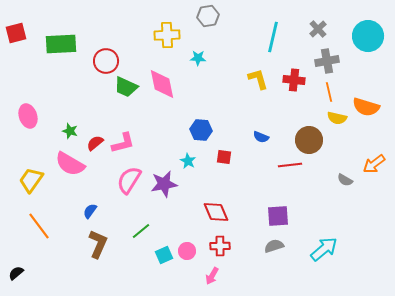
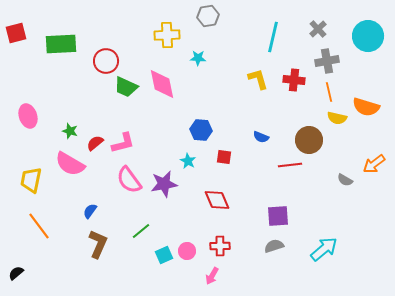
yellow trapezoid at (31, 180): rotated 24 degrees counterclockwise
pink semicircle at (129, 180): rotated 68 degrees counterclockwise
red diamond at (216, 212): moved 1 px right, 12 px up
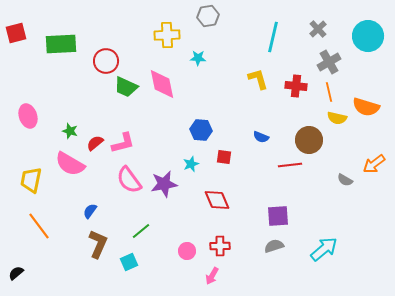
gray cross at (327, 61): moved 2 px right, 1 px down; rotated 20 degrees counterclockwise
red cross at (294, 80): moved 2 px right, 6 px down
cyan star at (188, 161): moved 3 px right, 3 px down; rotated 21 degrees clockwise
cyan square at (164, 255): moved 35 px left, 7 px down
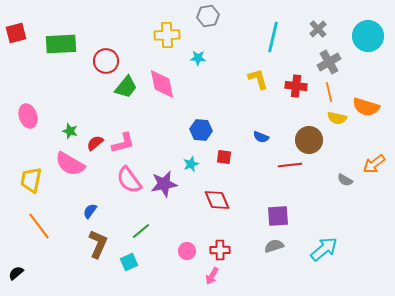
green trapezoid at (126, 87): rotated 75 degrees counterclockwise
red cross at (220, 246): moved 4 px down
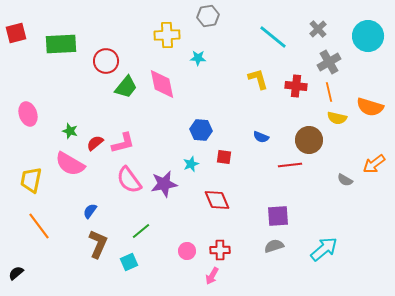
cyan line at (273, 37): rotated 64 degrees counterclockwise
orange semicircle at (366, 107): moved 4 px right
pink ellipse at (28, 116): moved 2 px up
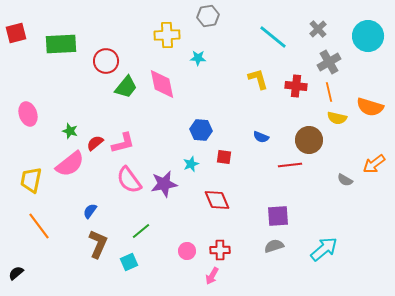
pink semicircle at (70, 164): rotated 68 degrees counterclockwise
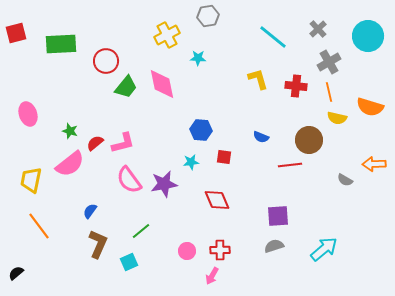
yellow cross at (167, 35): rotated 25 degrees counterclockwise
cyan star at (191, 164): moved 2 px up; rotated 14 degrees clockwise
orange arrow at (374, 164): rotated 35 degrees clockwise
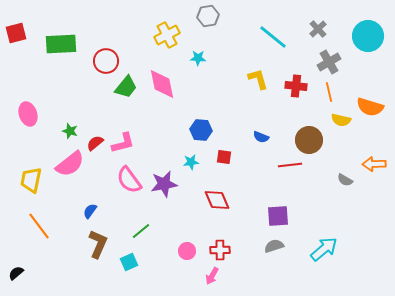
yellow semicircle at (337, 118): moved 4 px right, 2 px down
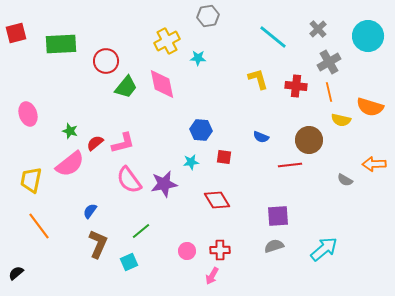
yellow cross at (167, 35): moved 6 px down
red diamond at (217, 200): rotated 8 degrees counterclockwise
